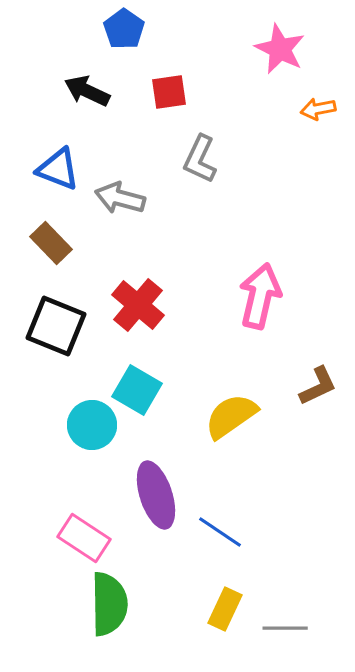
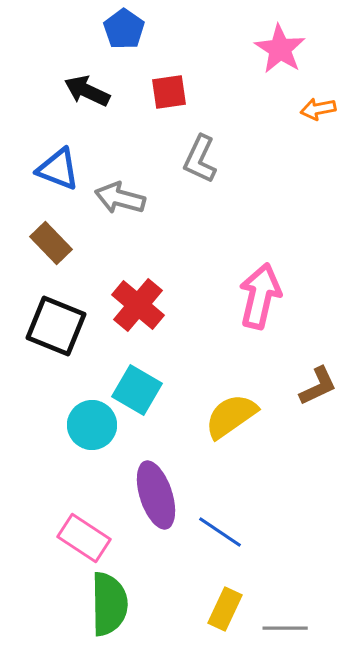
pink star: rotated 6 degrees clockwise
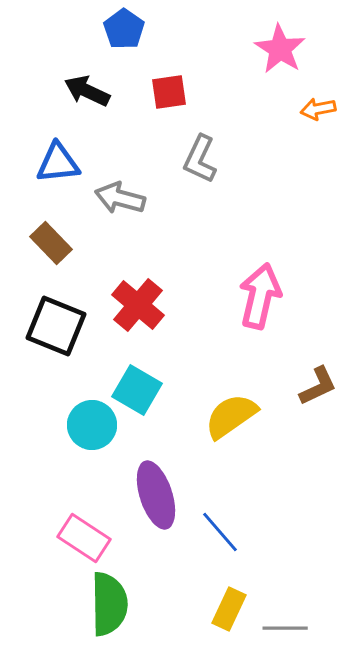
blue triangle: moved 6 px up; rotated 27 degrees counterclockwise
blue line: rotated 15 degrees clockwise
yellow rectangle: moved 4 px right
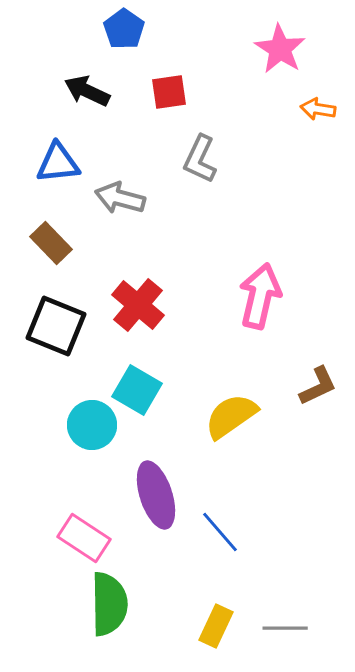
orange arrow: rotated 20 degrees clockwise
yellow rectangle: moved 13 px left, 17 px down
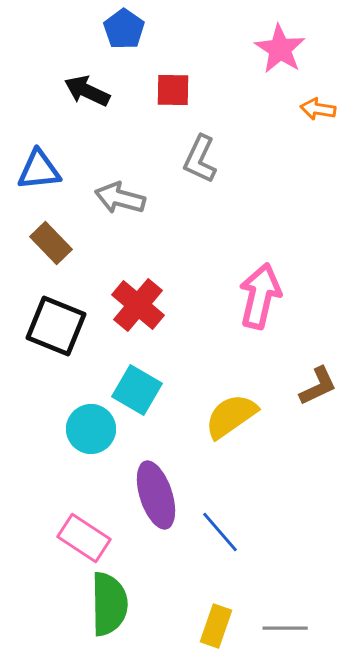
red square: moved 4 px right, 2 px up; rotated 9 degrees clockwise
blue triangle: moved 19 px left, 7 px down
cyan circle: moved 1 px left, 4 px down
yellow rectangle: rotated 6 degrees counterclockwise
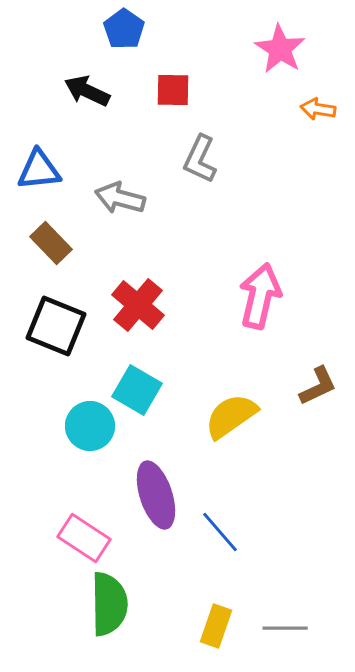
cyan circle: moved 1 px left, 3 px up
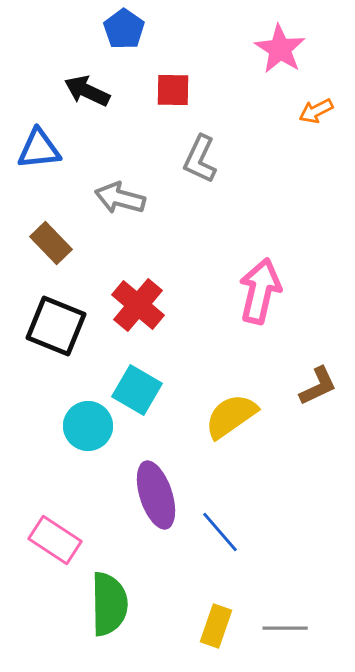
orange arrow: moved 2 px left, 2 px down; rotated 36 degrees counterclockwise
blue triangle: moved 21 px up
pink arrow: moved 5 px up
cyan circle: moved 2 px left
pink rectangle: moved 29 px left, 2 px down
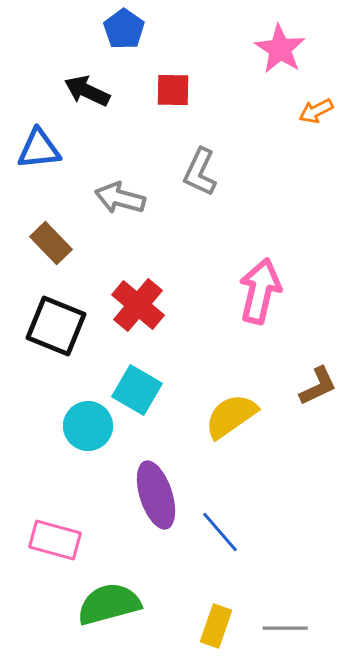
gray L-shape: moved 13 px down
pink rectangle: rotated 18 degrees counterclockwise
green semicircle: rotated 104 degrees counterclockwise
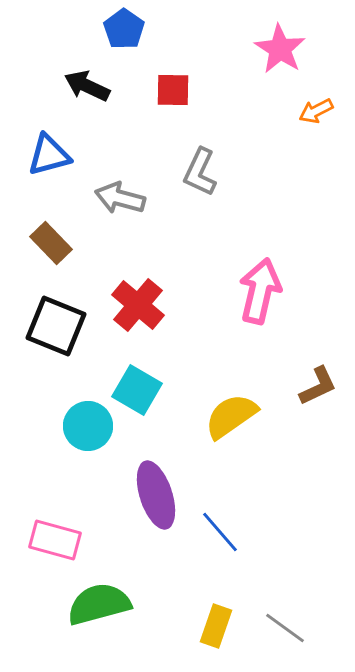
black arrow: moved 5 px up
blue triangle: moved 10 px right, 6 px down; rotated 9 degrees counterclockwise
green semicircle: moved 10 px left
gray line: rotated 36 degrees clockwise
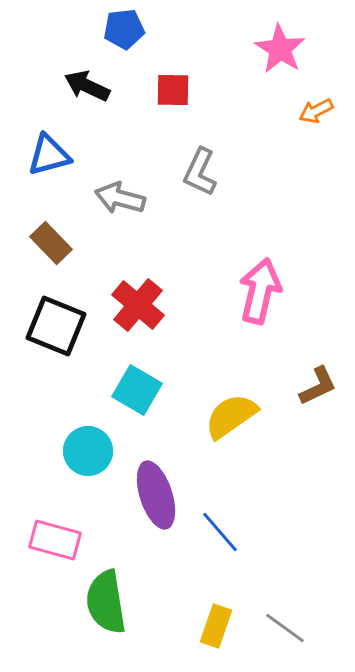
blue pentagon: rotated 30 degrees clockwise
cyan circle: moved 25 px down
green semicircle: moved 7 px right, 2 px up; rotated 84 degrees counterclockwise
